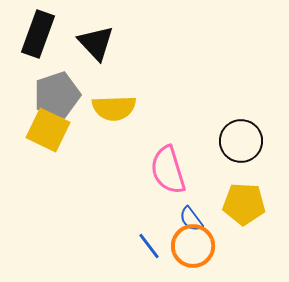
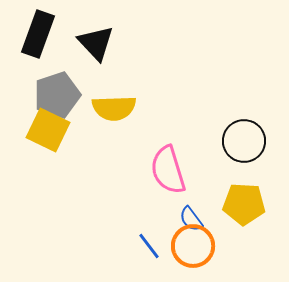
black circle: moved 3 px right
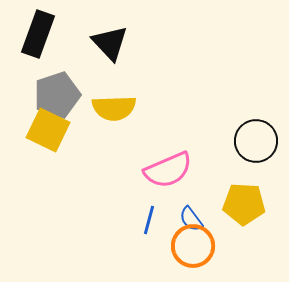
black triangle: moved 14 px right
black circle: moved 12 px right
pink semicircle: rotated 96 degrees counterclockwise
blue line: moved 26 px up; rotated 52 degrees clockwise
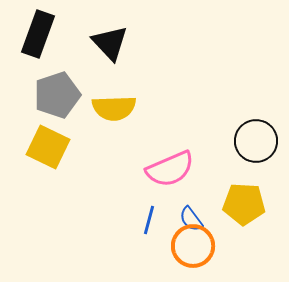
yellow square: moved 17 px down
pink semicircle: moved 2 px right, 1 px up
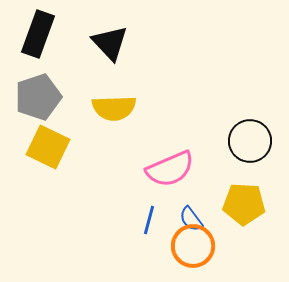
gray pentagon: moved 19 px left, 2 px down
black circle: moved 6 px left
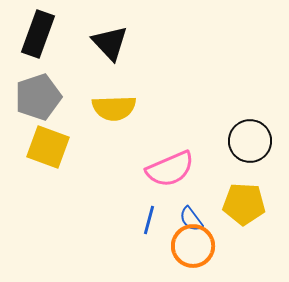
yellow square: rotated 6 degrees counterclockwise
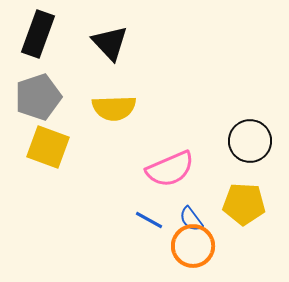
blue line: rotated 76 degrees counterclockwise
